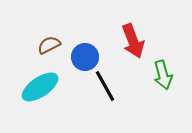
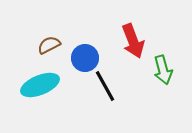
blue circle: moved 1 px down
green arrow: moved 5 px up
cyan ellipse: moved 2 px up; rotated 12 degrees clockwise
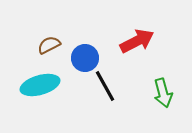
red arrow: moved 4 px right; rotated 96 degrees counterclockwise
green arrow: moved 23 px down
cyan ellipse: rotated 6 degrees clockwise
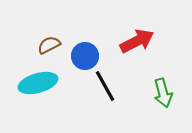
blue circle: moved 2 px up
cyan ellipse: moved 2 px left, 2 px up
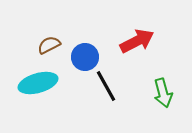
blue circle: moved 1 px down
black line: moved 1 px right
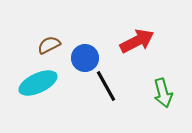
blue circle: moved 1 px down
cyan ellipse: rotated 9 degrees counterclockwise
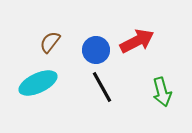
brown semicircle: moved 1 px right, 3 px up; rotated 25 degrees counterclockwise
blue circle: moved 11 px right, 8 px up
black line: moved 4 px left, 1 px down
green arrow: moved 1 px left, 1 px up
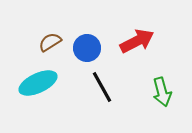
brown semicircle: rotated 20 degrees clockwise
blue circle: moved 9 px left, 2 px up
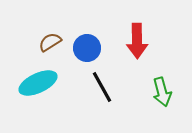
red arrow: rotated 116 degrees clockwise
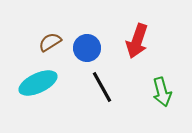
red arrow: rotated 20 degrees clockwise
